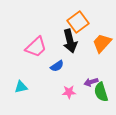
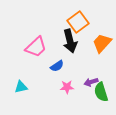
pink star: moved 2 px left, 5 px up
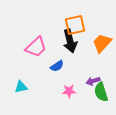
orange square: moved 3 px left, 3 px down; rotated 25 degrees clockwise
purple arrow: moved 2 px right, 1 px up
pink star: moved 2 px right, 4 px down
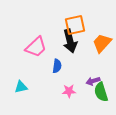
blue semicircle: rotated 48 degrees counterclockwise
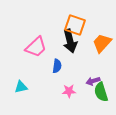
orange square: rotated 30 degrees clockwise
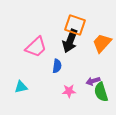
black arrow: rotated 35 degrees clockwise
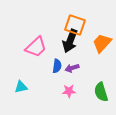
purple arrow: moved 21 px left, 13 px up
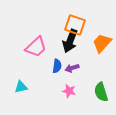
pink star: rotated 16 degrees clockwise
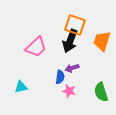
orange trapezoid: moved 2 px up; rotated 25 degrees counterclockwise
blue semicircle: moved 3 px right, 11 px down
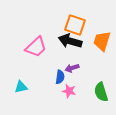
black arrow: rotated 85 degrees clockwise
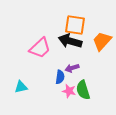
orange square: rotated 10 degrees counterclockwise
orange trapezoid: rotated 25 degrees clockwise
pink trapezoid: moved 4 px right, 1 px down
green semicircle: moved 18 px left, 2 px up
